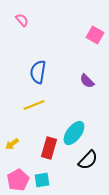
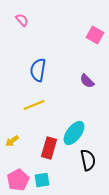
blue semicircle: moved 2 px up
yellow arrow: moved 3 px up
black semicircle: rotated 55 degrees counterclockwise
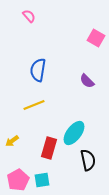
pink semicircle: moved 7 px right, 4 px up
pink square: moved 1 px right, 3 px down
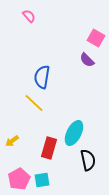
blue semicircle: moved 4 px right, 7 px down
purple semicircle: moved 21 px up
yellow line: moved 2 px up; rotated 65 degrees clockwise
cyan ellipse: rotated 10 degrees counterclockwise
pink pentagon: moved 1 px right, 1 px up
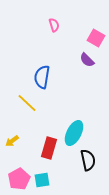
pink semicircle: moved 25 px right, 9 px down; rotated 24 degrees clockwise
yellow line: moved 7 px left
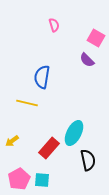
yellow line: rotated 30 degrees counterclockwise
red rectangle: rotated 25 degrees clockwise
cyan square: rotated 14 degrees clockwise
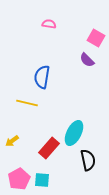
pink semicircle: moved 5 px left, 1 px up; rotated 64 degrees counterclockwise
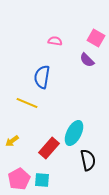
pink semicircle: moved 6 px right, 17 px down
yellow line: rotated 10 degrees clockwise
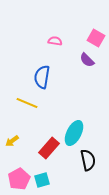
cyan square: rotated 21 degrees counterclockwise
